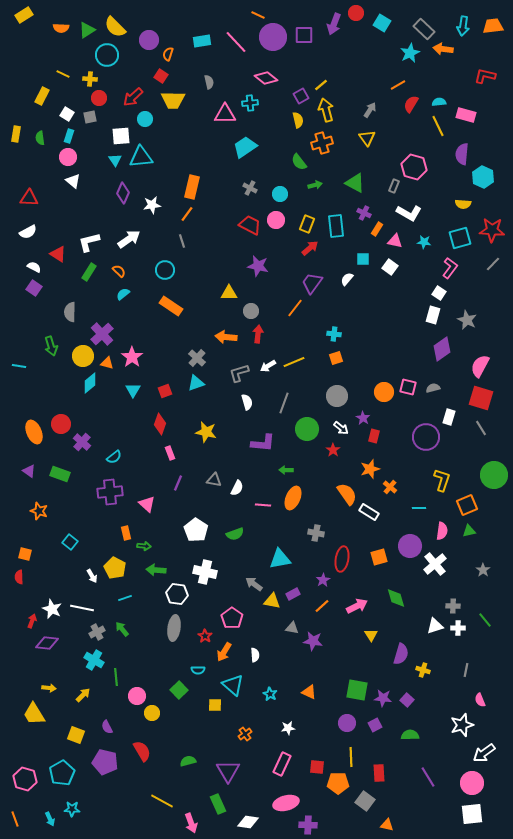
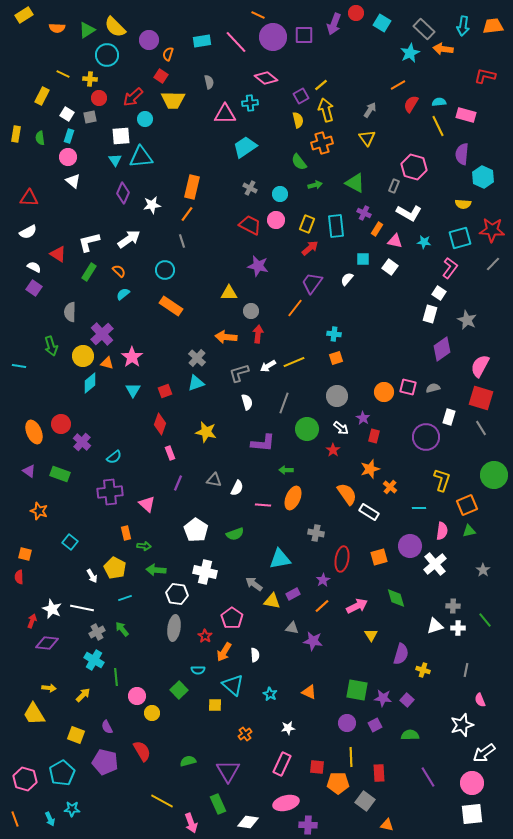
orange semicircle at (61, 28): moved 4 px left
white rectangle at (433, 315): moved 3 px left, 1 px up
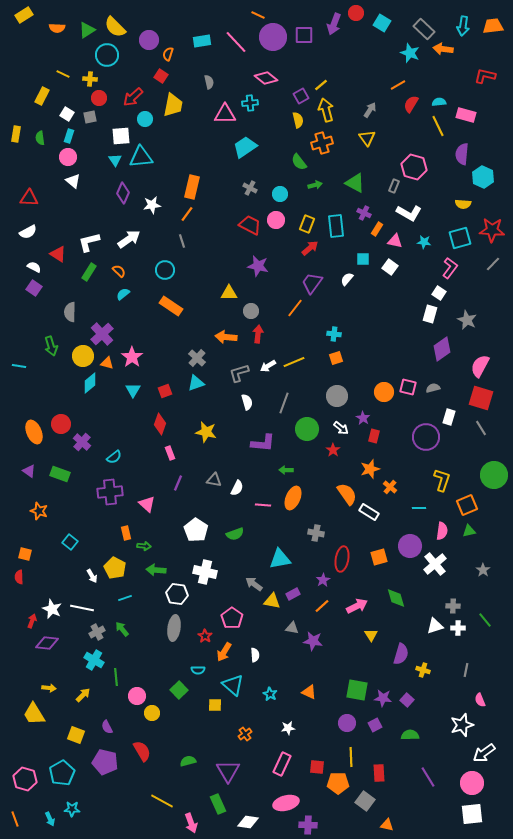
cyan star at (410, 53): rotated 24 degrees counterclockwise
yellow trapezoid at (173, 100): moved 5 px down; rotated 80 degrees counterclockwise
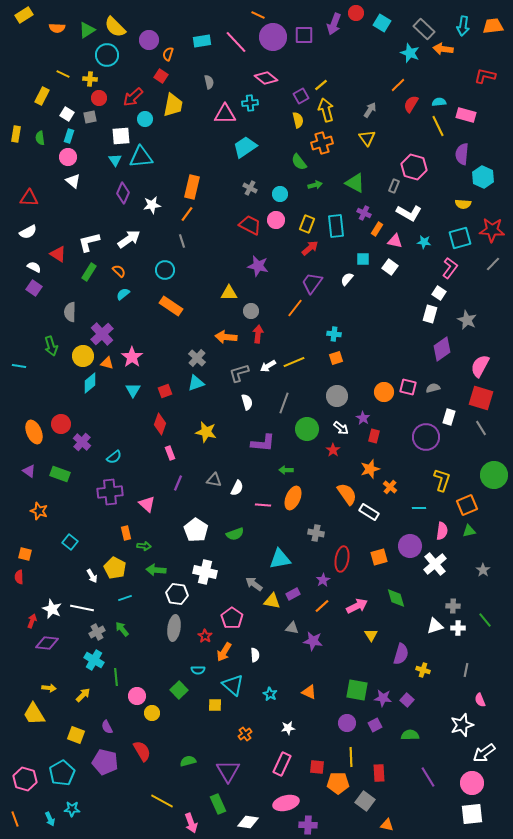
orange line at (398, 85): rotated 14 degrees counterclockwise
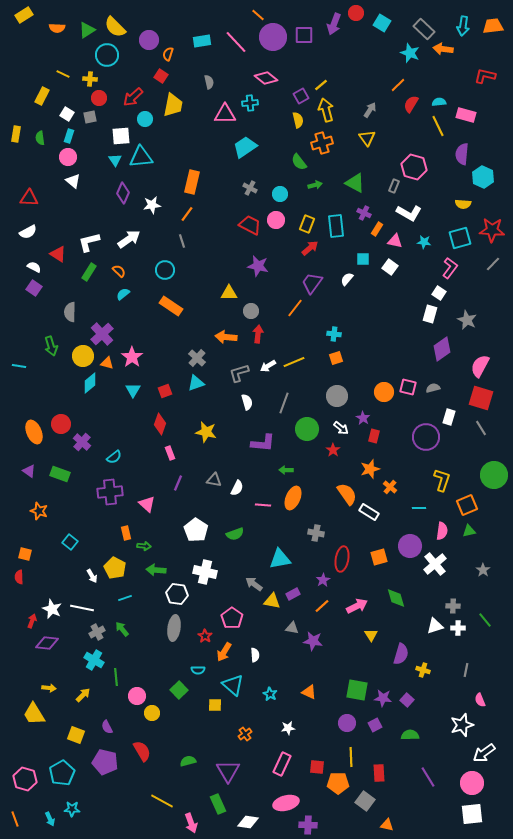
orange line at (258, 15): rotated 16 degrees clockwise
orange rectangle at (192, 187): moved 5 px up
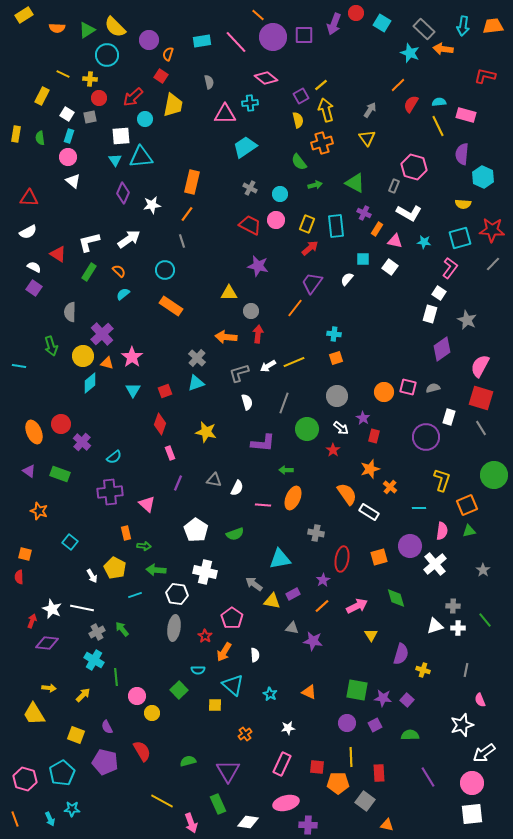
cyan line at (125, 598): moved 10 px right, 3 px up
